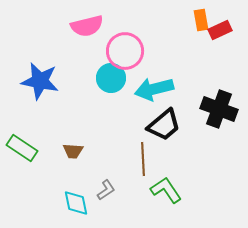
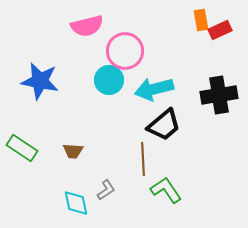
cyan circle: moved 2 px left, 2 px down
black cross: moved 14 px up; rotated 30 degrees counterclockwise
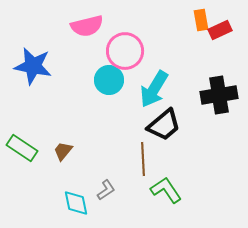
blue star: moved 7 px left, 15 px up
cyan arrow: rotated 45 degrees counterclockwise
brown trapezoid: moved 10 px left; rotated 125 degrees clockwise
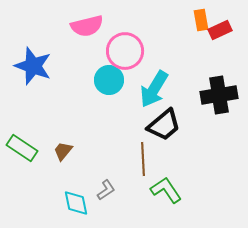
blue star: rotated 9 degrees clockwise
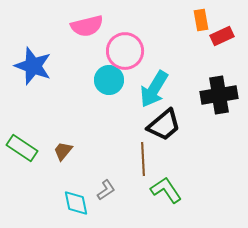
red rectangle: moved 2 px right, 6 px down
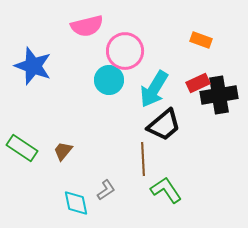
orange rectangle: moved 20 px down; rotated 60 degrees counterclockwise
red rectangle: moved 24 px left, 47 px down
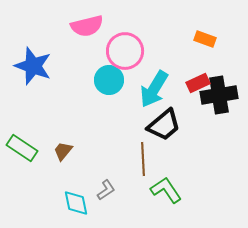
orange rectangle: moved 4 px right, 1 px up
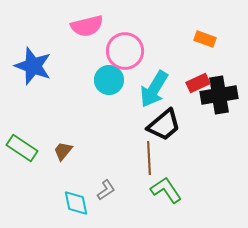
brown line: moved 6 px right, 1 px up
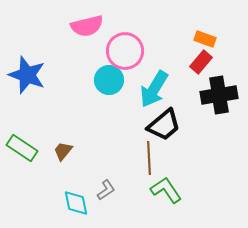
blue star: moved 6 px left, 9 px down
red rectangle: moved 3 px right, 21 px up; rotated 25 degrees counterclockwise
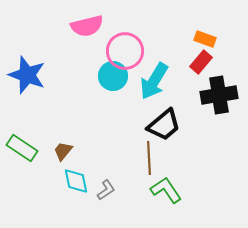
cyan circle: moved 4 px right, 4 px up
cyan arrow: moved 8 px up
cyan diamond: moved 22 px up
